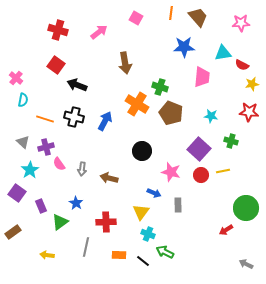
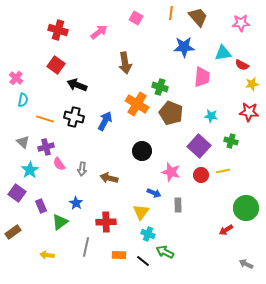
purple square at (199, 149): moved 3 px up
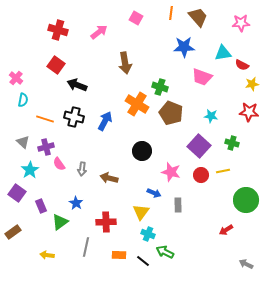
pink trapezoid at (202, 77): rotated 105 degrees clockwise
green cross at (231, 141): moved 1 px right, 2 px down
green circle at (246, 208): moved 8 px up
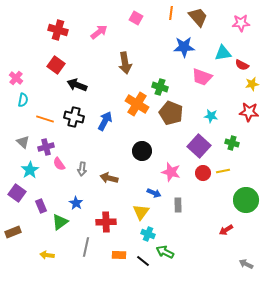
red circle at (201, 175): moved 2 px right, 2 px up
brown rectangle at (13, 232): rotated 14 degrees clockwise
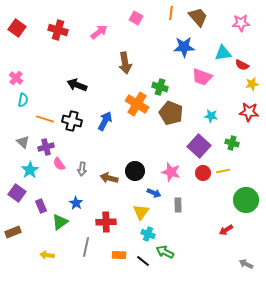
red square at (56, 65): moved 39 px left, 37 px up
black cross at (74, 117): moved 2 px left, 4 px down
black circle at (142, 151): moved 7 px left, 20 px down
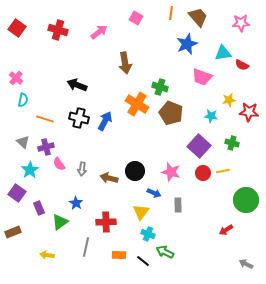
blue star at (184, 47): moved 3 px right, 3 px up; rotated 20 degrees counterclockwise
yellow star at (252, 84): moved 23 px left, 16 px down
black cross at (72, 121): moved 7 px right, 3 px up
purple rectangle at (41, 206): moved 2 px left, 2 px down
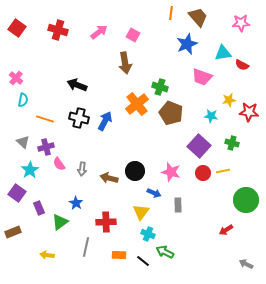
pink square at (136, 18): moved 3 px left, 17 px down
orange cross at (137, 104): rotated 20 degrees clockwise
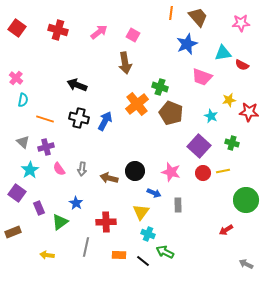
cyan star at (211, 116): rotated 16 degrees clockwise
pink semicircle at (59, 164): moved 5 px down
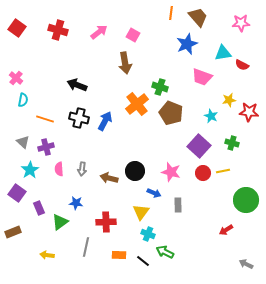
pink semicircle at (59, 169): rotated 32 degrees clockwise
blue star at (76, 203): rotated 24 degrees counterclockwise
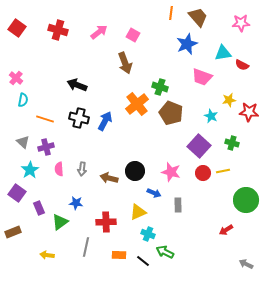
brown arrow at (125, 63): rotated 10 degrees counterclockwise
yellow triangle at (141, 212): moved 3 px left; rotated 30 degrees clockwise
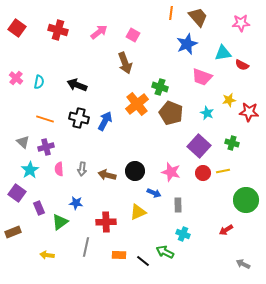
cyan semicircle at (23, 100): moved 16 px right, 18 px up
cyan star at (211, 116): moved 4 px left, 3 px up
brown arrow at (109, 178): moved 2 px left, 3 px up
cyan cross at (148, 234): moved 35 px right
gray arrow at (246, 264): moved 3 px left
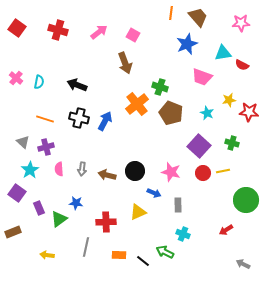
green triangle at (60, 222): moved 1 px left, 3 px up
